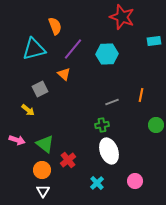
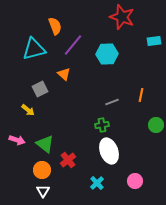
purple line: moved 4 px up
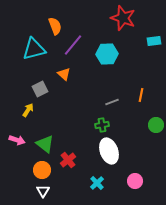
red star: moved 1 px right, 1 px down
yellow arrow: rotated 96 degrees counterclockwise
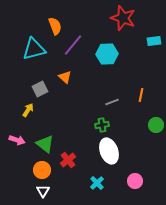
orange triangle: moved 1 px right, 3 px down
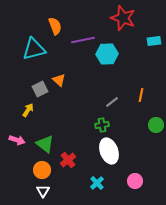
purple line: moved 10 px right, 5 px up; rotated 40 degrees clockwise
orange triangle: moved 6 px left, 3 px down
gray line: rotated 16 degrees counterclockwise
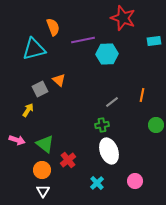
orange semicircle: moved 2 px left, 1 px down
orange line: moved 1 px right
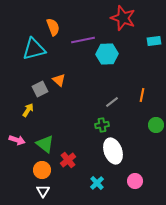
white ellipse: moved 4 px right
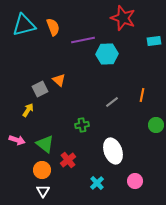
cyan triangle: moved 10 px left, 24 px up
green cross: moved 20 px left
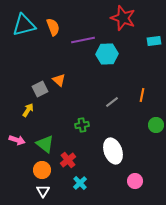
cyan cross: moved 17 px left
